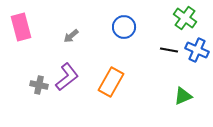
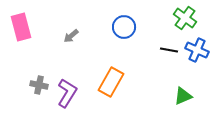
purple L-shape: moved 16 px down; rotated 20 degrees counterclockwise
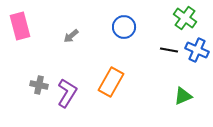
pink rectangle: moved 1 px left, 1 px up
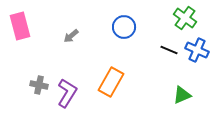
black line: rotated 12 degrees clockwise
green triangle: moved 1 px left, 1 px up
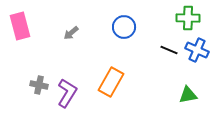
green cross: moved 3 px right; rotated 35 degrees counterclockwise
gray arrow: moved 3 px up
green triangle: moved 6 px right; rotated 12 degrees clockwise
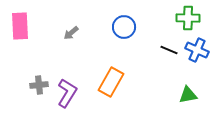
pink rectangle: rotated 12 degrees clockwise
gray cross: rotated 18 degrees counterclockwise
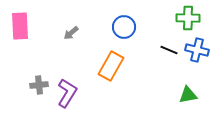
blue cross: rotated 10 degrees counterclockwise
orange rectangle: moved 16 px up
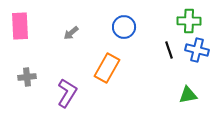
green cross: moved 1 px right, 3 px down
black line: rotated 48 degrees clockwise
orange rectangle: moved 4 px left, 2 px down
gray cross: moved 12 px left, 8 px up
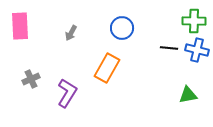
green cross: moved 5 px right
blue circle: moved 2 px left, 1 px down
gray arrow: rotated 21 degrees counterclockwise
black line: moved 2 px up; rotated 66 degrees counterclockwise
gray cross: moved 4 px right, 2 px down; rotated 18 degrees counterclockwise
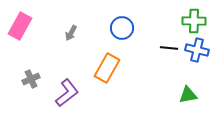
pink rectangle: rotated 32 degrees clockwise
purple L-shape: rotated 20 degrees clockwise
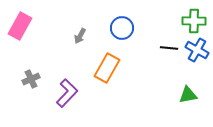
gray arrow: moved 9 px right, 3 px down
blue cross: rotated 15 degrees clockwise
purple L-shape: rotated 8 degrees counterclockwise
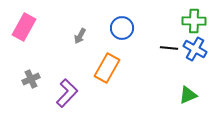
pink rectangle: moved 4 px right, 1 px down
blue cross: moved 2 px left, 1 px up
green triangle: rotated 12 degrees counterclockwise
